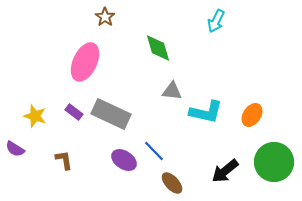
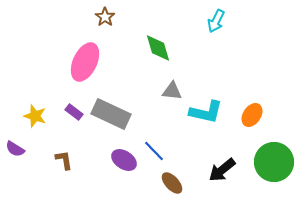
black arrow: moved 3 px left, 1 px up
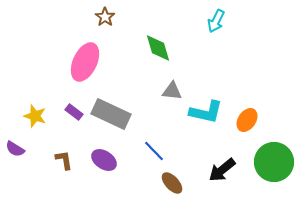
orange ellipse: moved 5 px left, 5 px down
purple ellipse: moved 20 px left
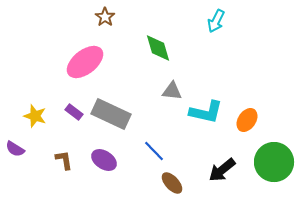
pink ellipse: rotated 27 degrees clockwise
